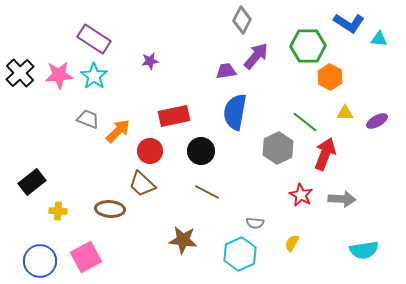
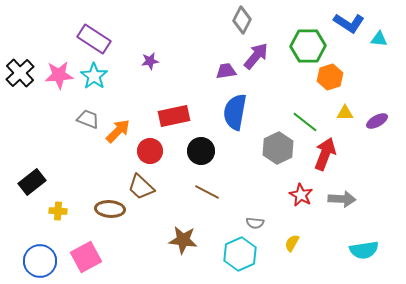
orange hexagon: rotated 15 degrees clockwise
brown trapezoid: moved 1 px left, 3 px down
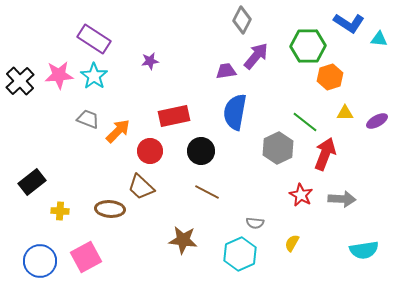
black cross: moved 8 px down
yellow cross: moved 2 px right
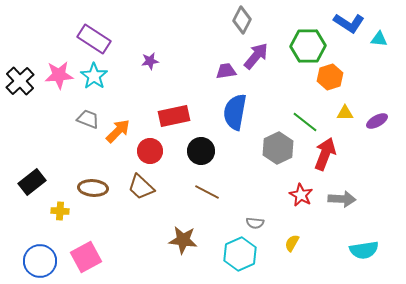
brown ellipse: moved 17 px left, 21 px up
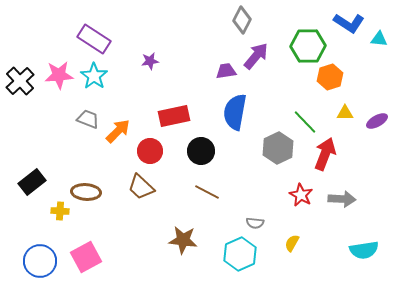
green line: rotated 8 degrees clockwise
brown ellipse: moved 7 px left, 4 px down
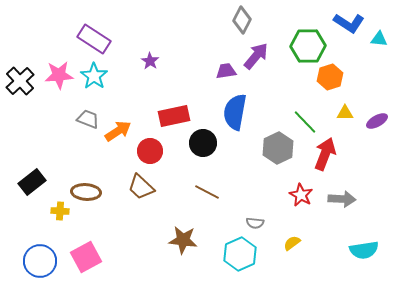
purple star: rotated 30 degrees counterclockwise
orange arrow: rotated 12 degrees clockwise
black circle: moved 2 px right, 8 px up
yellow semicircle: rotated 24 degrees clockwise
